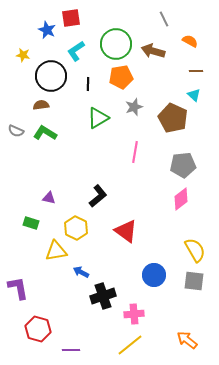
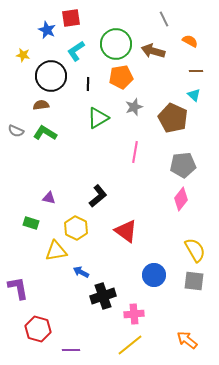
pink diamond: rotated 15 degrees counterclockwise
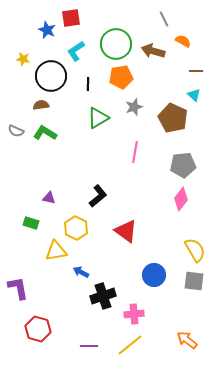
orange semicircle: moved 7 px left
yellow star: moved 4 px down
purple line: moved 18 px right, 4 px up
